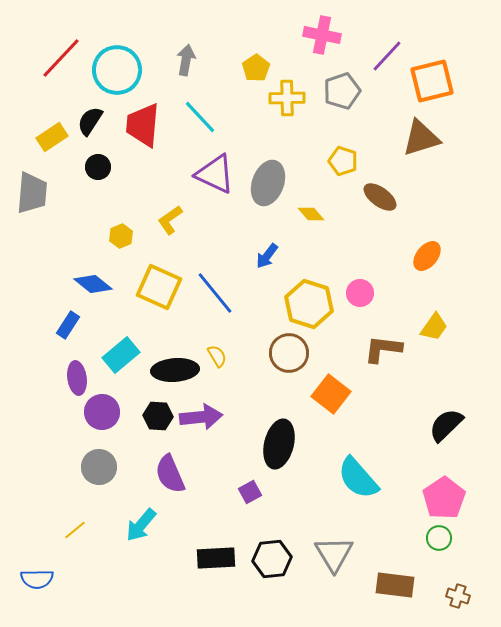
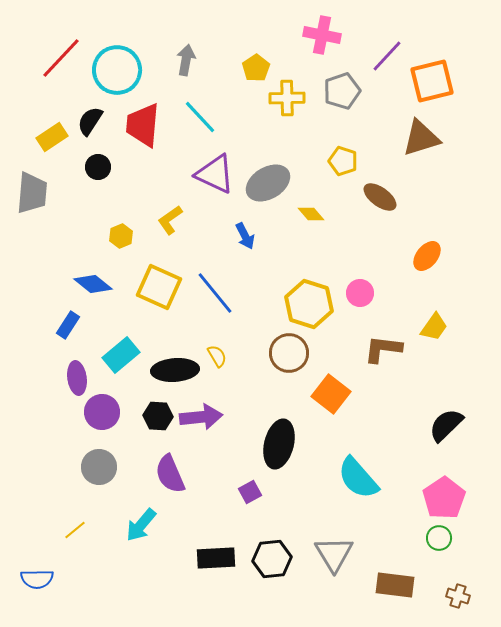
gray ellipse at (268, 183): rotated 39 degrees clockwise
blue arrow at (267, 256): moved 22 px left, 20 px up; rotated 64 degrees counterclockwise
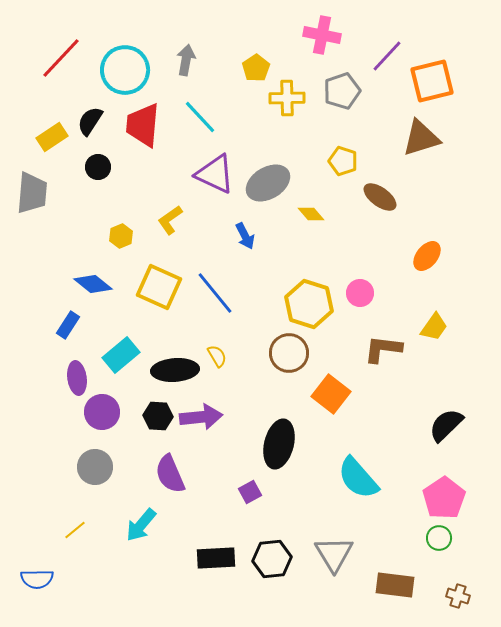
cyan circle at (117, 70): moved 8 px right
gray circle at (99, 467): moved 4 px left
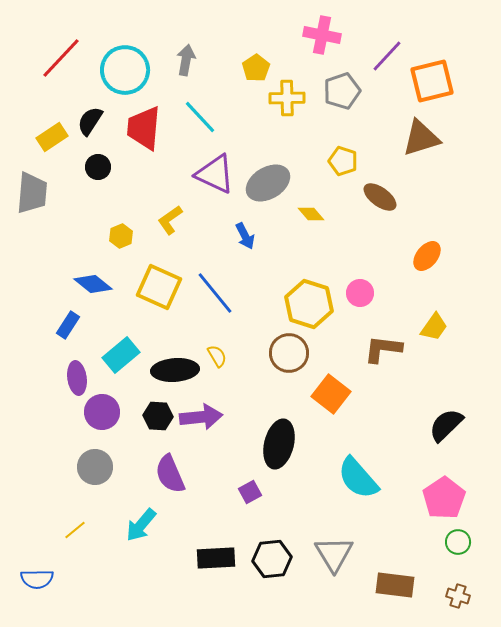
red trapezoid at (143, 125): moved 1 px right, 3 px down
green circle at (439, 538): moved 19 px right, 4 px down
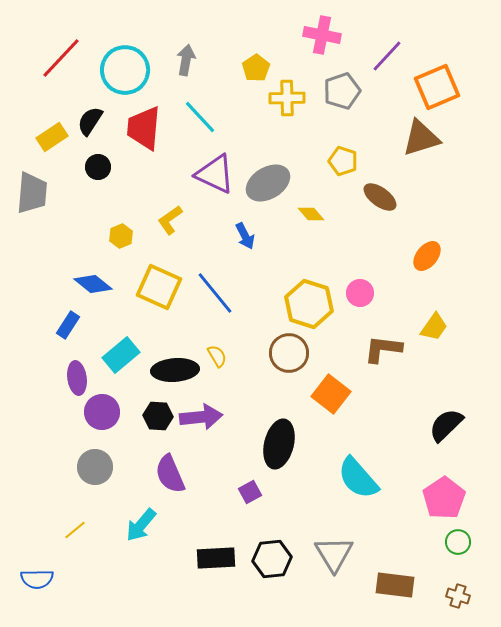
orange square at (432, 81): moved 5 px right, 6 px down; rotated 9 degrees counterclockwise
